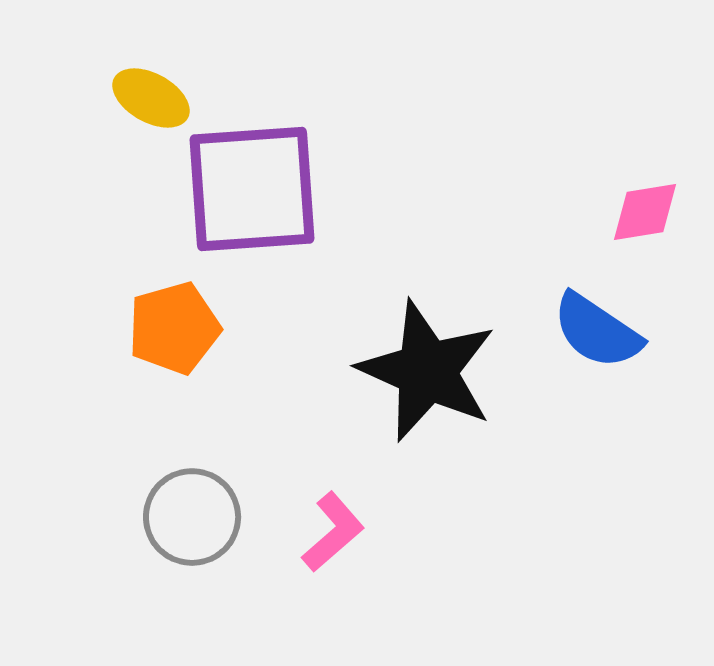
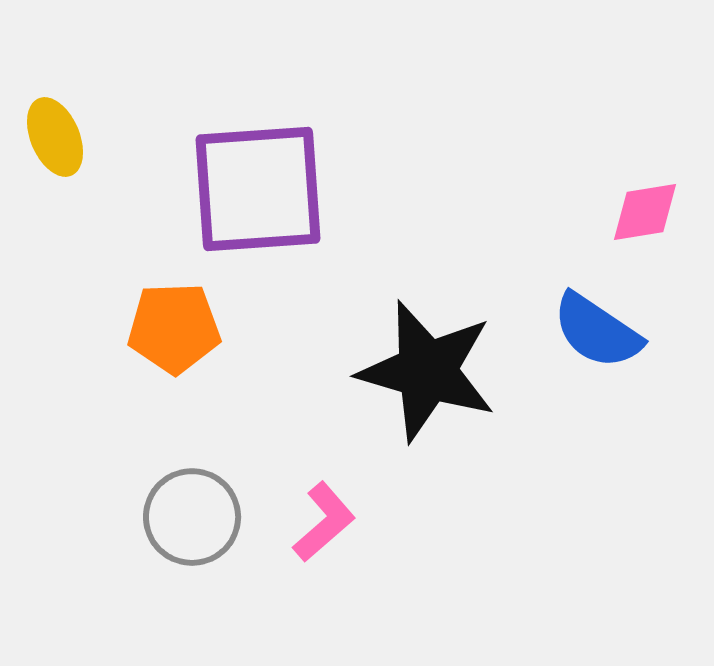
yellow ellipse: moved 96 px left, 39 px down; rotated 38 degrees clockwise
purple square: moved 6 px right
orange pentagon: rotated 14 degrees clockwise
black star: rotated 8 degrees counterclockwise
pink L-shape: moved 9 px left, 10 px up
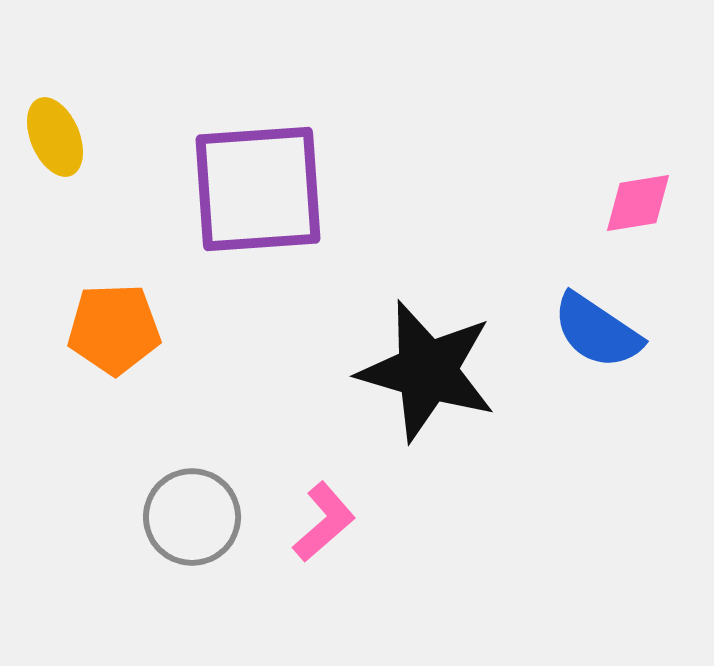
pink diamond: moved 7 px left, 9 px up
orange pentagon: moved 60 px left, 1 px down
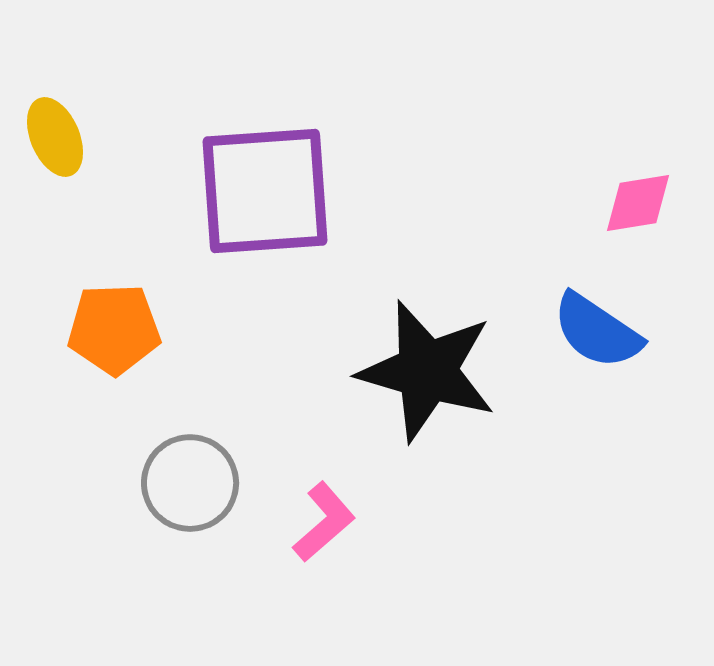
purple square: moved 7 px right, 2 px down
gray circle: moved 2 px left, 34 px up
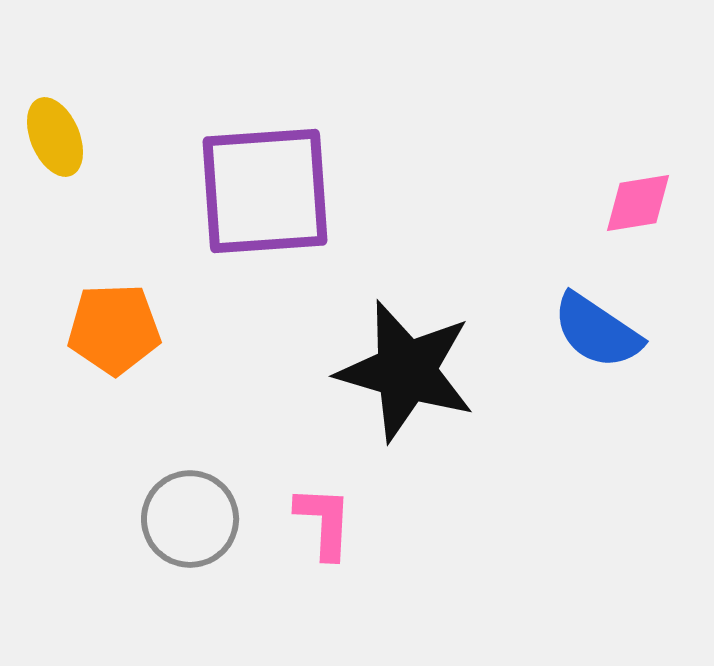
black star: moved 21 px left
gray circle: moved 36 px down
pink L-shape: rotated 46 degrees counterclockwise
